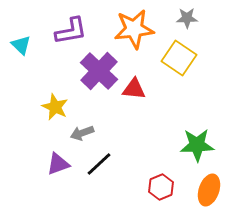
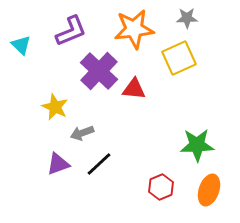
purple L-shape: rotated 12 degrees counterclockwise
yellow square: rotated 32 degrees clockwise
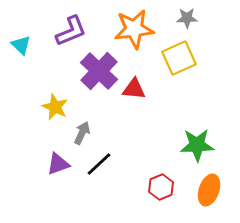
gray arrow: rotated 135 degrees clockwise
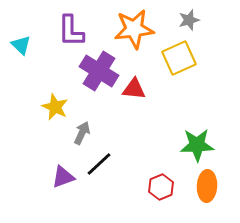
gray star: moved 2 px right, 2 px down; rotated 15 degrees counterclockwise
purple L-shape: rotated 112 degrees clockwise
purple cross: rotated 12 degrees counterclockwise
purple triangle: moved 5 px right, 13 px down
orange ellipse: moved 2 px left, 4 px up; rotated 16 degrees counterclockwise
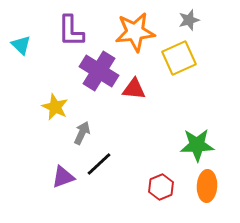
orange star: moved 1 px right, 3 px down
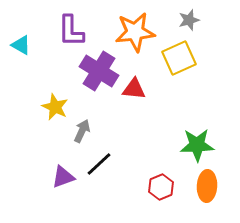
cyan triangle: rotated 15 degrees counterclockwise
gray arrow: moved 2 px up
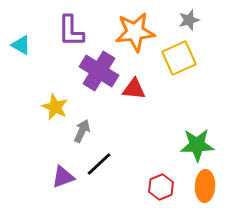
orange ellipse: moved 2 px left
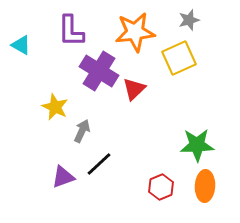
red triangle: rotated 50 degrees counterclockwise
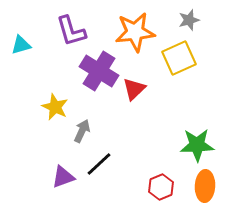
purple L-shape: rotated 16 degrees counterclockwise
cyan triangle: rotated 45 degrees counterclockwise
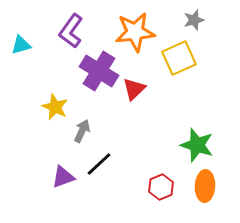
gray star: moved 5 px right
purple L-shape: rotated 52 degrees clockwise
green star: rotated 20 degrees clockwise
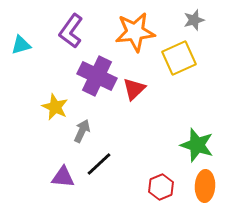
purple cross: moved 2 px left, 5 px down; rotated 6 degrees counterclockwise
purple triangle: rotated 25 degrees clockwise
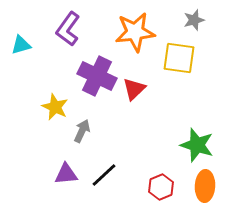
purple L-shape: moved 3 px left, 2 px up
yellow square: rotated 32 degrees clockwise
black line: moved 5 px right, 11 px down
purple triangle: moved 3 px right, 3 px up; rotated 10 degrees counterclockwise
